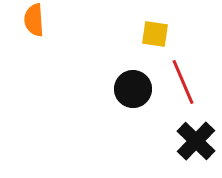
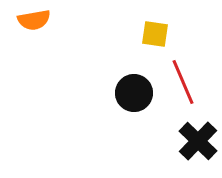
orange semicircle: rotated 96 degrees counterclockwise
black circle: moved 1 px right, 4 px down
black cross: moved 2 px right
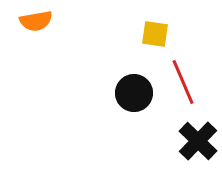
orange semicircle: moved 2 px right, 1 px down
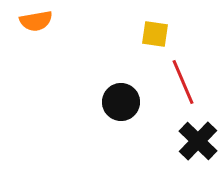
black circle: moved 13 px left, 9 px down
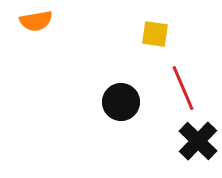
red line: moved 6 px down
